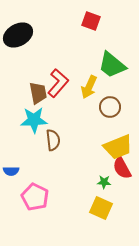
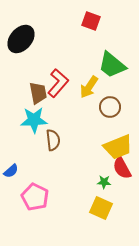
black ellipse: moved 3 px right, 4 px down; rotated 20 degrees counterclockwise
yellow arrow: rotated 10 degrees clockwise
blue semicircle: rotated 42 degrees counterclockwise
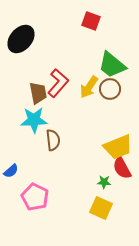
brown circle: moved 18 px up
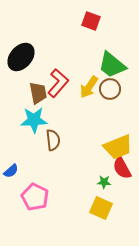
black ellipse: moved 18 px down
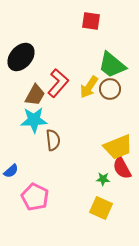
red square: rotated 12 degrees counterclockwise
brown trapezoid: moved 3 px left, 2 px down; rotated 40 degrees clockwise
green star: moved 1 px left, 3 px up
